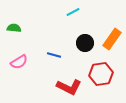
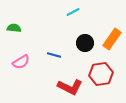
pink semicircle: moved 2 px right
red L-shape: moved 1 px right
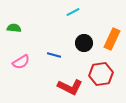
orange rectangle: rotated 10 degrees counterclockwise
black circle: moved 1 px left
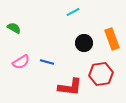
green semicircle: rotated 24 degrees clockwise
orange rectangle: rotated 45 degrees counterclockwise
blue line: moved 7 px left, 7 px down
red L-shape: rotated 20 degrees counterclockwise
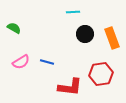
cyan line: rotated 24 degrees clockwise
orange rectangle: moved 1 px up
black circle: moved 1 px right, 9 px up
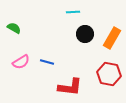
orange rectangle: rotated 50 degrees clockwise
red hexagon: moved 8 px right; rotated 20 degrees clockwise
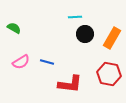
cyan line: moved 2 px right, 5 px down
red L-shape: moved 3 px up
